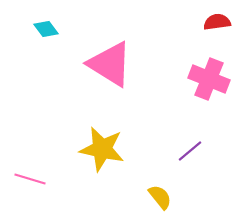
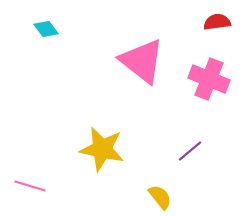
pink triangle: moved 32 px right, 3 px up; rotated 6 degrees clockwise
pink line: moved 7 px down
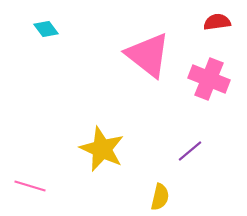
pink triangle: moved 6 px right, 6 px up
yellow star: rotated 12 degrees clockwise
yellow semicircle: rotated 52 degrees clockwise
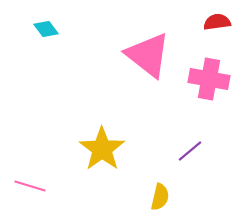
pink cross: rotated 12 degrees counterclockwise
yellow star: rotated 12 degrees clockwise
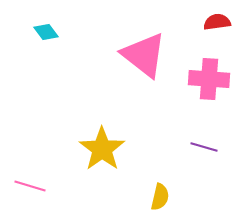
cyan diamond: moved 3 px down
pink triangle: moved 4 px left
pink cross: rotated 6 degrees counterclockwise
purple line: moved 14 px right, 4 px up; rotated 56 degrees clockwise
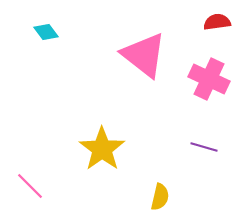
pink cross: rotated 21 degrees clockwise
pink line: rotated 28 degrees clockwise
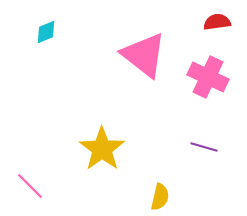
cyan diamond: rotated 75 degrees counterclockwise
pink cross: moved 1 px left, 2 px up
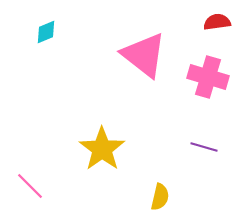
pink cross: rotated 9 degrees counterclockwise
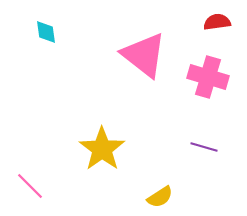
cyan diamond: rotated 75 degrees counterclockwise
yellow semicircle: rotated 44 degrees clockwise
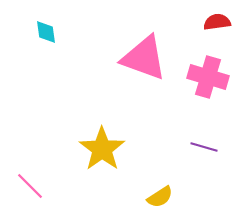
pink triangle: moved 3 px down; rotated 18 degrees counterclockwise
